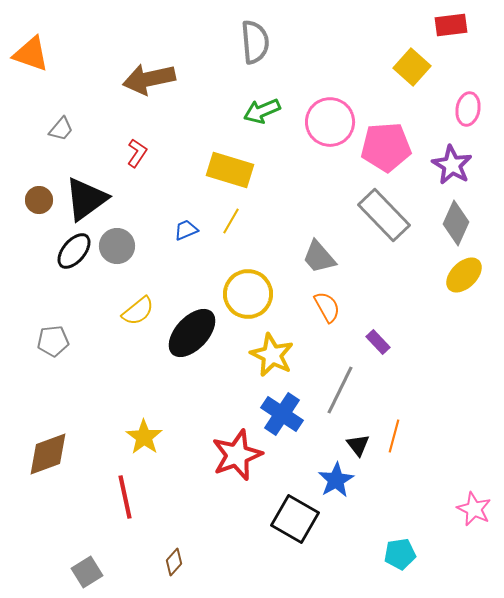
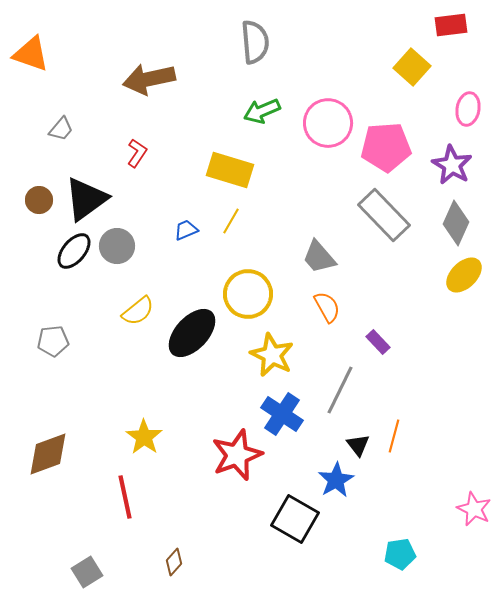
pink circle at (330, 122): moved 2 px left, 1 px down
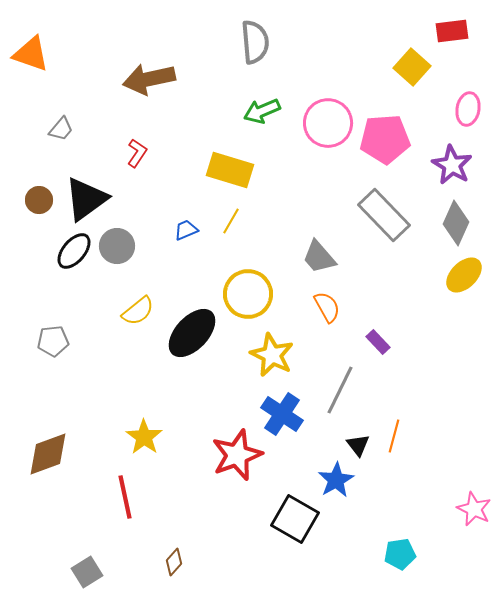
red rectangle at (451, 25): moved 1 px right, 6 px down
pink pentagon at (386, 147): moved 1 px left, 8 px up
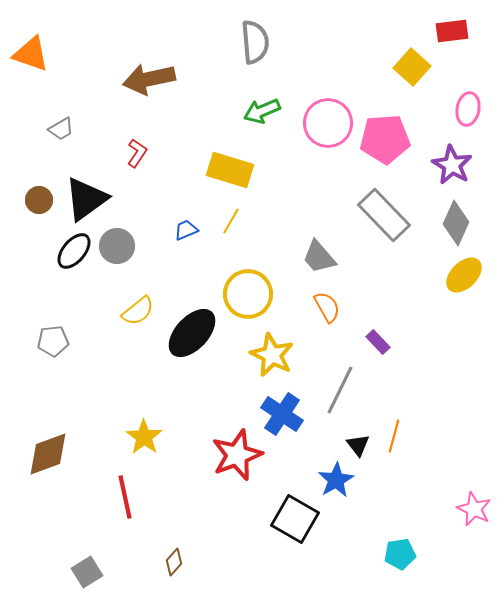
gray trapezoid at (61, 129): rotated 20 degrees clockwise
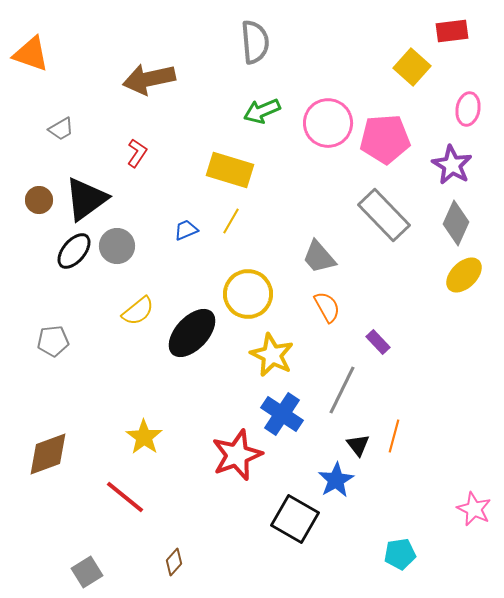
gray line at (340, 390): moved 2 px right
red line at (125, 497): rotated 39 degrees counterclockwise
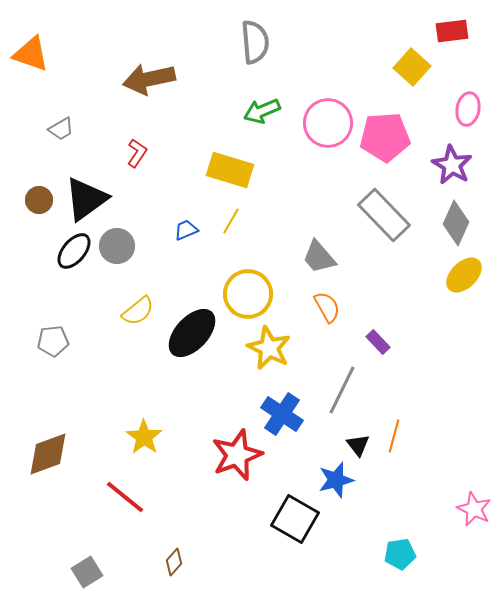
pink pentagon at (385, 139): moved 2 px up
yellow star at (272, 355): moved 3 px left, 7 px up
blue star at (336, 480): rotated 15 degrees clockwise
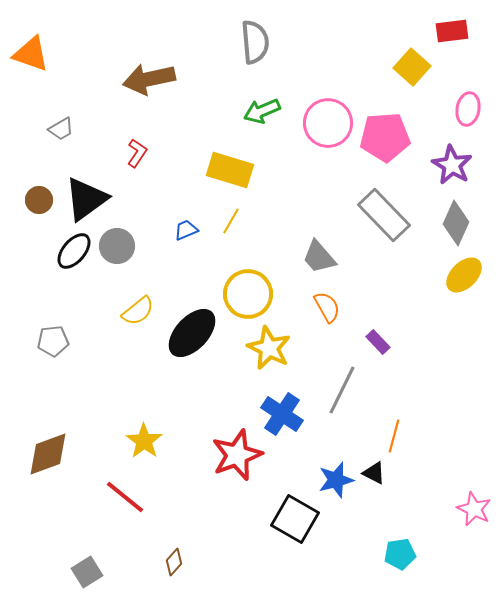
yellow star at (144, 437): moved 4 px down
black triangle at (358, 445): moved 16 px right, 28 px down; rotated 25 degrees counterclockwise
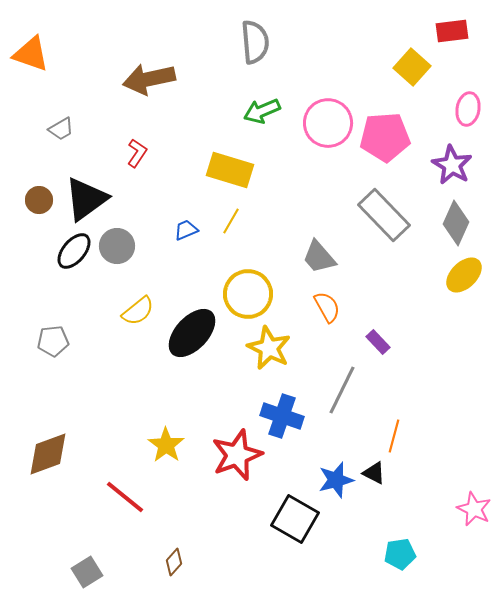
blue cross at (282, 414): moved 2 px down; rotated 15 degrees counterclockwise
yellow star at (144, 441): moved 22 px right, 4 px down
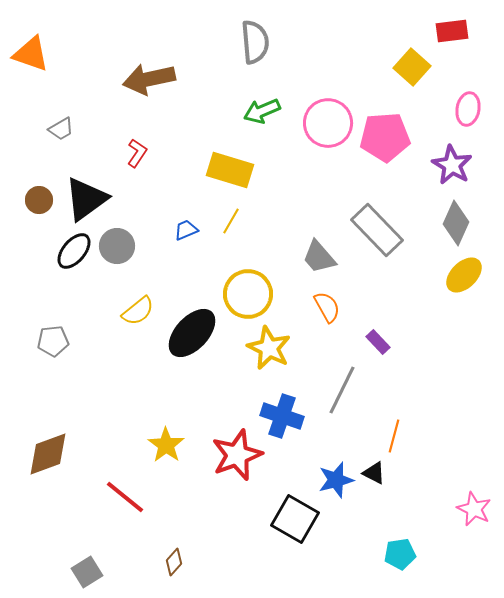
gray rectangle at (384, 215): moved 7 px left, 15 px down
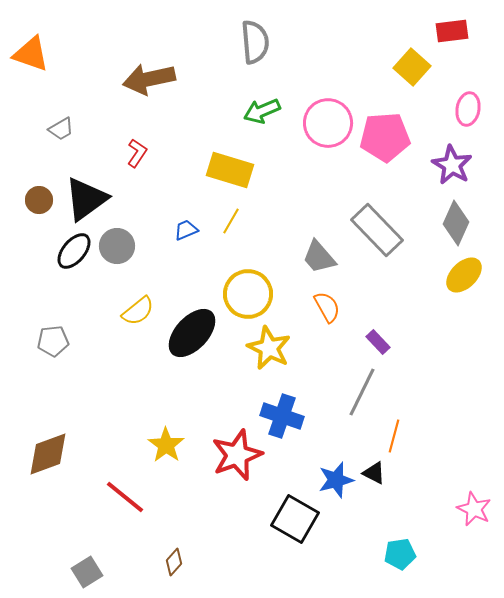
gray line at (342, 390): moved 20 px right, 2 px down
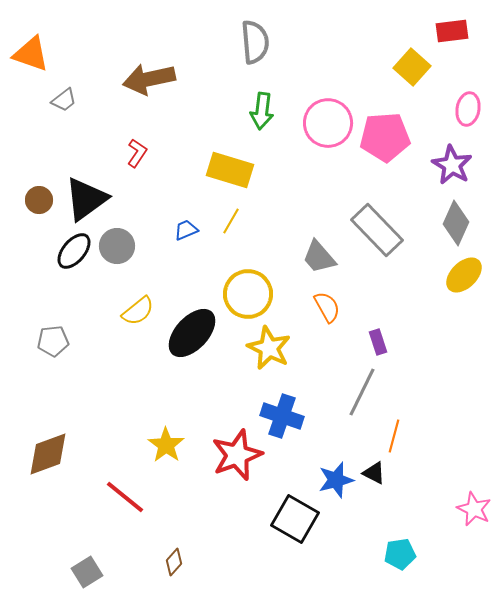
green arrow at (262, 111): rotated 60 degrees counterclockwise
gray trapezoid at (61, 129): moved 3 px right, 29 px up; rotated 8 degrees counterclockwise
purple rectangle at (378, 342): rotated 25 degrees clockwise
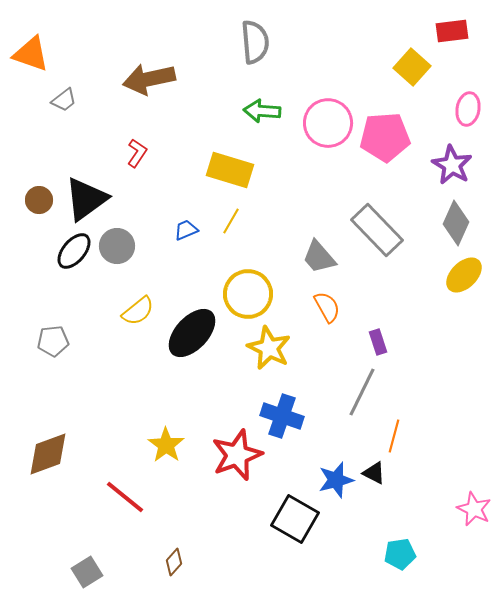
green arrow at (262, 111): rotated 87 degrees clockwise
